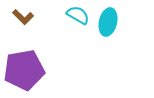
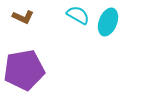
brown L-shape: rotated 20 degrees counterclockwise
cyan ellipse: rotated 8 degrees clockwise
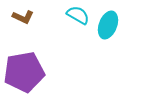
cyan ellipse: moved 3 px down
purple pentagon: moved 2 px down
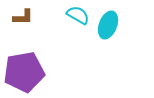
brown L-shape: rotated 25 degrees counterclockwise
